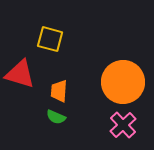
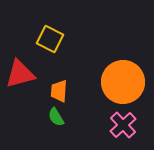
yellow square: rotated 12 degrees clockwise
red triangle: rotated 32 degrees counterclockwise
green semicircle: rotated 36 degrees clockwise
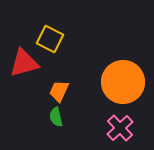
red triangle: moved 4 px right, 11 px up
orange trapezoid: rotated 20 degrees clockwise
green semicircle: rotated 18 degrees clockwise
pink cross: moved 3 px left, 3 px down
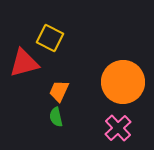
yellow square: moved 1 px up
pink cross: moved 2 px left
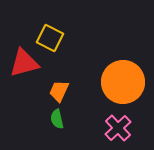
green semicircle: moved 1 px right, 2 px down
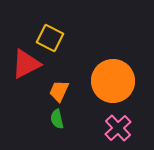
red triangle: moved 2 px right, 1 px down; rotated 12 degrees counterclockwise
orange circle: moved 10 px left, 1 px up
